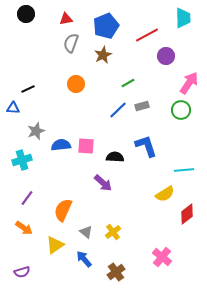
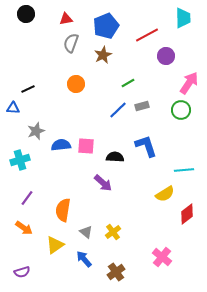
cyan cross: moved 2 px left
orange semicircle: rotated 15 degrees counterclockwise
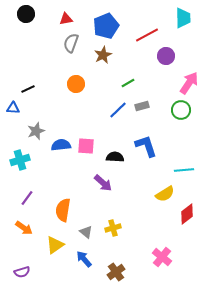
yellow cross: moved 4 px up; rotated 21 degrees clockwise
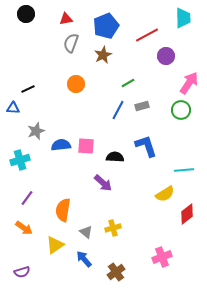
blue line: rotated 18 degrees counterclockwise
pink cross: rotated 30 degrees clockwise
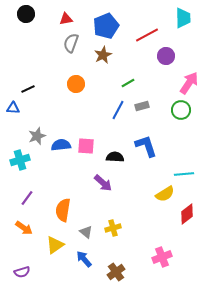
gray star: moved 1 px right, 5 px down
cyan line: moved 4 px down
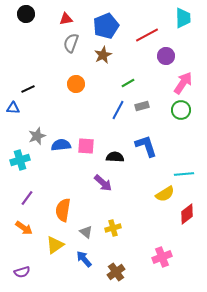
pink arrow: moved 6 px left
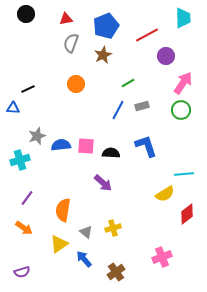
black semicircle: moved 4 px left, 4 px up
yellow triangle: moved 4 px right, 1 px up
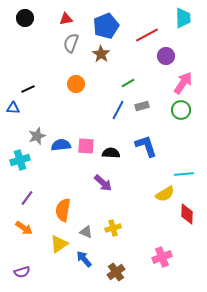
black circle: moved 1 px left, 4 px down
brown star: moved 2 px left, 1 px up; rotated 12 degrees counterclockwise
red diamond: rotated 50 degrees counterclockwise
gray triangle: rotated 16 degrees counterclockwise
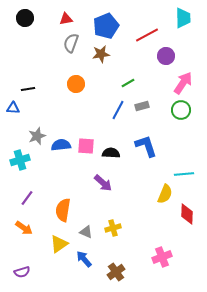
brown star: rotated 30 degrees clockwise
black line: rotated 16 degrees clockwise
yellow semicircle: rotated 36 degrees counterclockwise
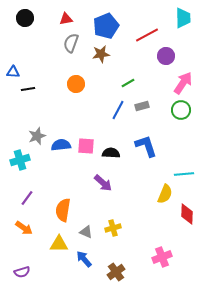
blue triangle: moved 36 px up
yellow triangle: rotated 36 degrees clockwise
